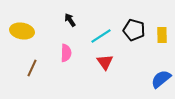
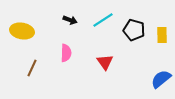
black arrow: rotated 144 degrees clockwise
cyan line: moved 2 px right, 16 px up
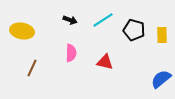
pink semicircle: moved 5 px right
red triangle: rotated 42 degrees counterclockwise
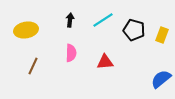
black arrow: rotated 104 degrees counterclockwise
yellow ellipse: moved 4 px right, 1 px up; rotated 20 degrees counterclockwise
yellow rectangle: rotated 21 degrees clockwise
red triangle: rotated 18 degrees counterclockwise
brown line: moved 1 px right, 2 px up
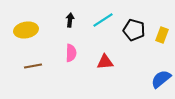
brown line: rotated 54 degrees clockwise
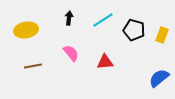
black arrow: moved 1 px left, 2 px up
pink semicircle: rotated 42 degrees counterclockwise
blue semicircle: moved 2 px left, 1 px up
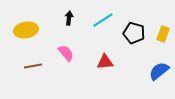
black pentagon: moved 3 px down
yellow rectangle: moved 1 px right, 1 px up
pink semicircle: moved 5 px left
blue semicircle: moved 7 px up
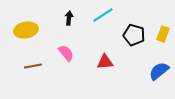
cyan line: moved 5 px up
black pentagon: moved 2 px down
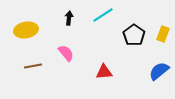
black pentagon: rotated 20 degrees clockwise
red triangle: moved 1 px left, 10 px down
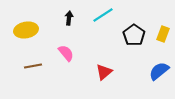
red triangle: rotated 36 degrees counterclockwise
